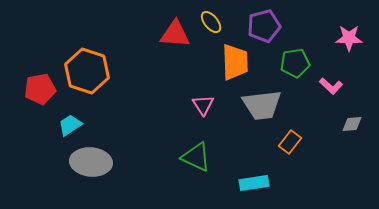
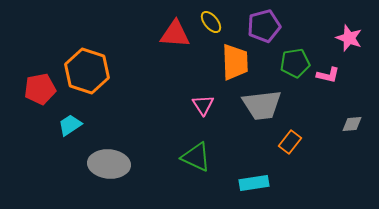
pink star: rotated 20 degrees clockwise
pink L-shape: moved 3 px left, 11 px up; rotated 30 degrees counterclockwise
gray ellipse: moved 18 px right, 2 px down
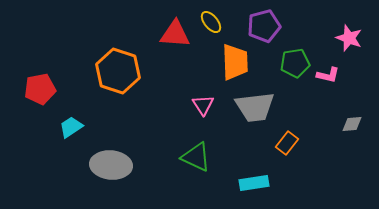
orange hexagon: moved 31 px right
gray trapezoid: moved 7 px left, 2 px down
cyan trapezoid: moved 1 px right, 2 px down
orange rectangle: moved 3 px left, 1 px down
gray ellipse: moved 2 px right, 1 px down
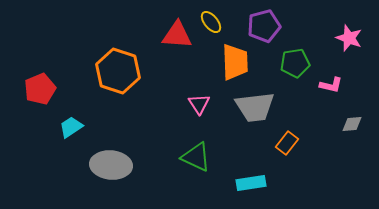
red triangle: moved 2 px right, 1 px down
pink L-shape: moved 3 px right, 10 px down
red pentagon: rotated 12 degrees counterclockwise
pink triangle: moved 4 px left, 1 px up
cyan rectangle: moved 3 px left
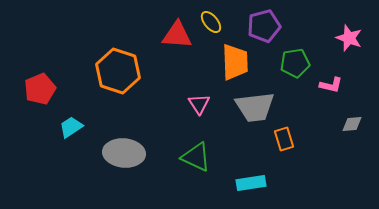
orange rectangle: moved 3 px left, 4 px up; rotated 55 degrees counterclockwise
gray ellipse: moved 13 px right, 12 px up
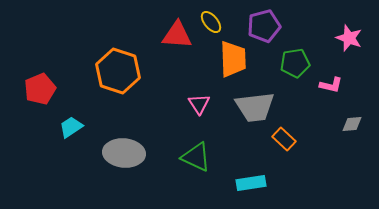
orange trapezoid: moved 2 px left, 3 px up
orange rectangle: rotated 30 degrees counterclockwise
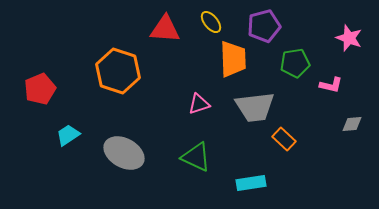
red triangle: moved 12 px left, 6 px up
pink triangle: rotated 45 degrees clockwise
cyan trapezoid: moved 3 px left, 8 px down
gray ellipse: rotated 24 degrees clockwise
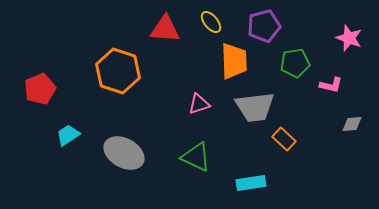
orange trapezoid: moved 1 px right, 2 px down
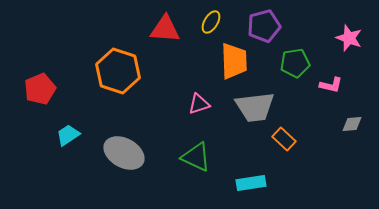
yellow ellipse: rotated 70 degrees clockwise
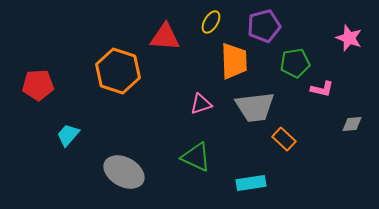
red triangle: moved 8 px down
pink L-shape: moved 9 px left, 4 px down
red pentagon: moved 2 px left, 4 px up; rotated 20 degrees clockwise
pink triangle: moved 2 px right
cyan trapezoid: rotated 15 degrees counterclockwise
gray ellipse: moved 19 px down
